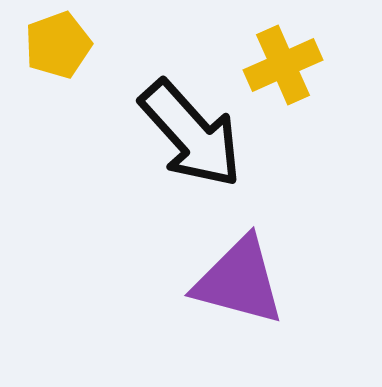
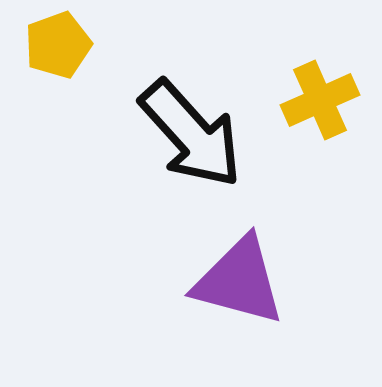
yellow cross: moved 37 px right, 35 px down
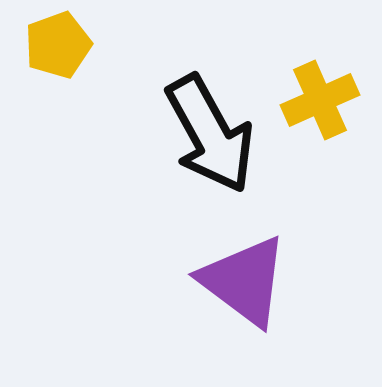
black arrow: moved 19 px right; rotated 13 degrees clockwise
purple triangle: moved 5 px right; rotated 22 degrees clockwise
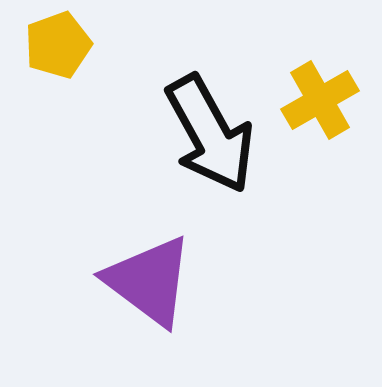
yellow cross: rotated 6 degrees counterclockwise
purple triangle: moved 95 px left
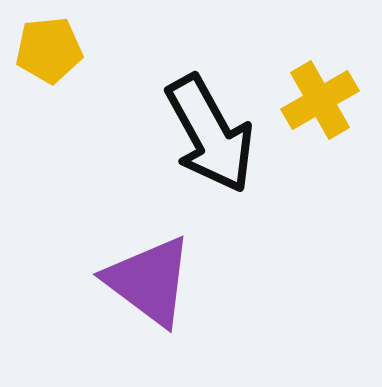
yellow pentagon: moved 9 px left, 5 px down; rotated 14 degrees clockwise
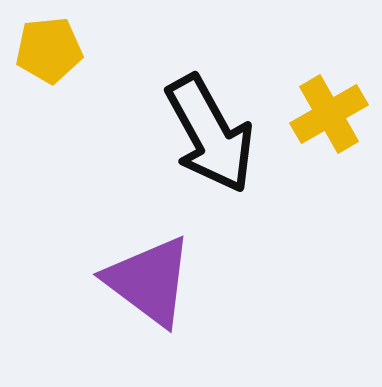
yellow cross: moved 9 px right, 14 px down
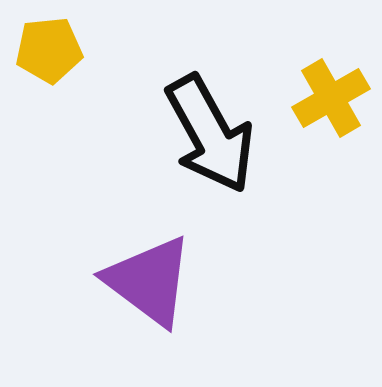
yellow cross: moved 2 px right, 16 px up
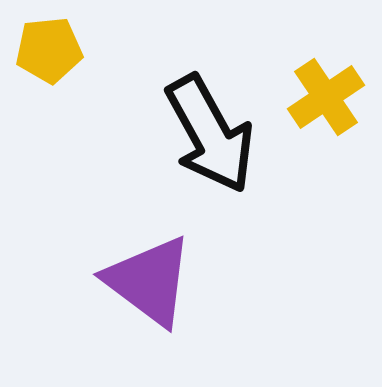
yellow cross: moved 5 px left, 1 px up; rotated 4 degrees counterclockwise
